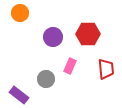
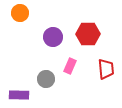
purple rectangle: rotated 36 degrees counterclockwise
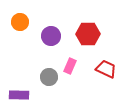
orange circle: moved 9 px down
purple circle: moved 2 px left, 1 px up
red trapezoid: rotated 60 degrees counterclockwise
gray circle: moved 3 px right, 2 px up
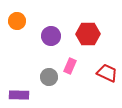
orange circle: moved 3 px left, 1 px up
red trapezoid: moved 1 px right, 4 px down
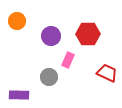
pink rectangle: moved 2 px left, 6 px up
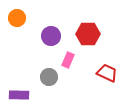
orange circle: moved 3 px up
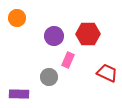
purple circle: moved 3 px right
purple rectangle: moved 1 px up
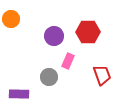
orange circle: moved 6 px left, 1 px down
red hexagon: moved 2 px up
pink rectangle: moved 1 px down
red trapezoid: moved 5 px left, 2 px down; rotated 45 degrees clockwise
